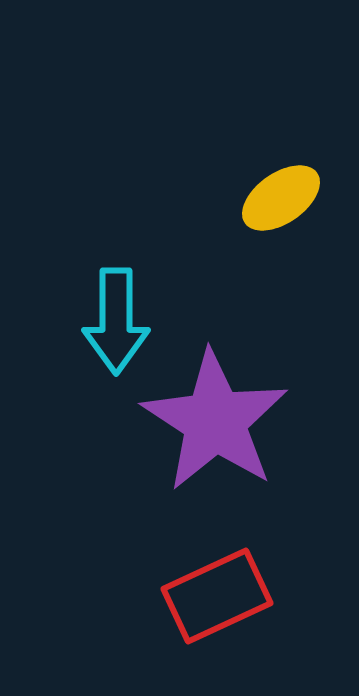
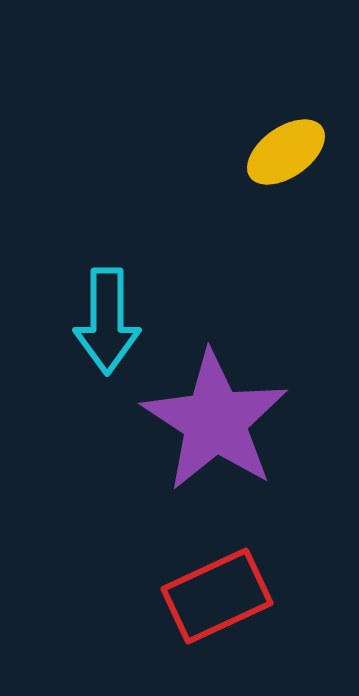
yellow ellipse: moved 5 px right, 46 px up
cyan arrow: moved 9 px left
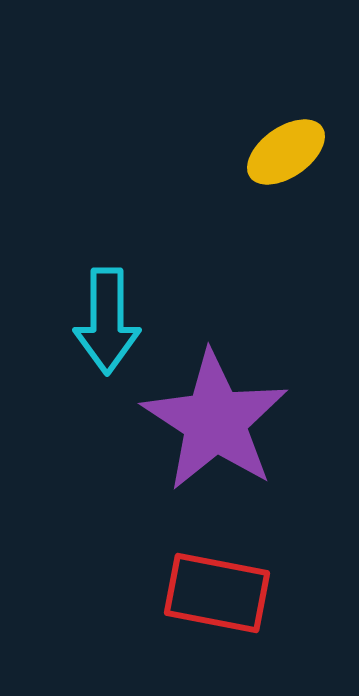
red rectangle: moved 3 px up; rotated 36 degrees clockwise
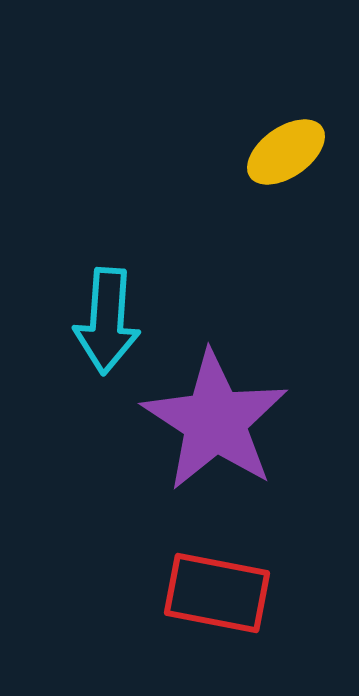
cyan arrow: rotated 4 degrees clockwise
